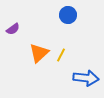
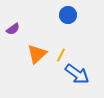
orange triangle: moved 2 px left, 1 px down
blue arrow: moved 9 px left, 4 px up; rotated 30 degrees clockwise
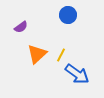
purple semicircle: moved 8 px right, 2 px up
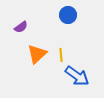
yellow line: rotated 32 degrees counterclockwise
blue arrow: moved 2 px down
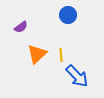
blue arrow: rotated 10 degrees clockwise
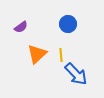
blue circle: moved 9 px down
blue arrow: moved 1 px left, 2 px up
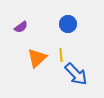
orange triangle: moved 4 px down
